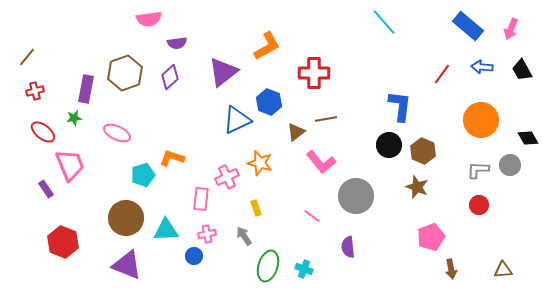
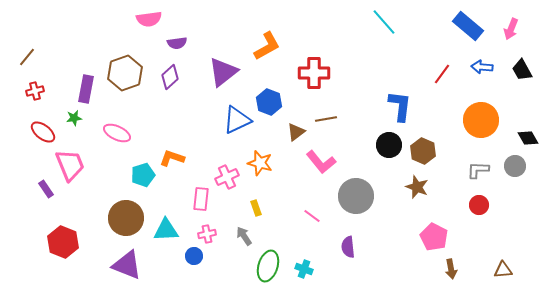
gray circle at (510, 165): moved 5 px right, 1 px down
pink pentagon at (431, 237): moved 3 px right; rotated 24 degrees counterclockwise
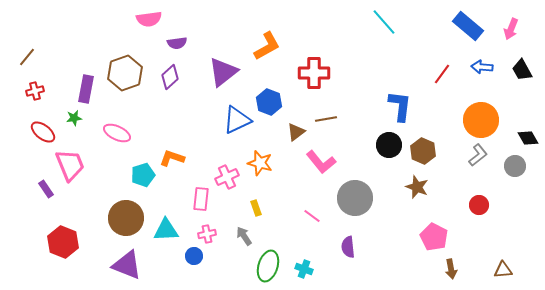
gray L-shape at (478, 170): moved 15 px up; rotated 140 degrees clockwise
gray circle at (356, 196): moved 1 px left, 2 px down
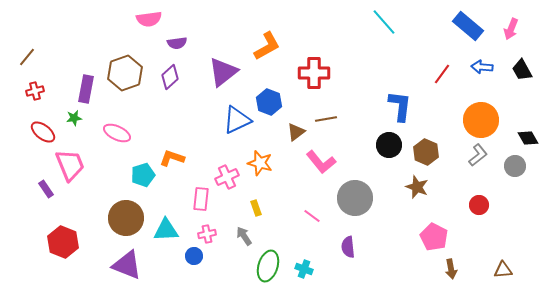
brown hexagon at (423, 151): moved 3 px right, 1 px down
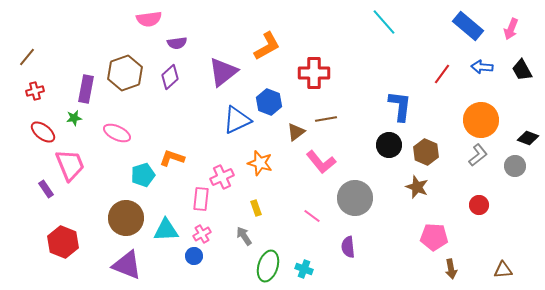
black diamond at (528, 138): rotated 40 degrees counterclockwise
pink cross at (227, 177): moved 5 px left
pink cross at (207, 234): moved 5 px left; rotated 18 degrees counterclockwise
pink pentagon at (434, 237): rotated 24 degrees counterclockwise
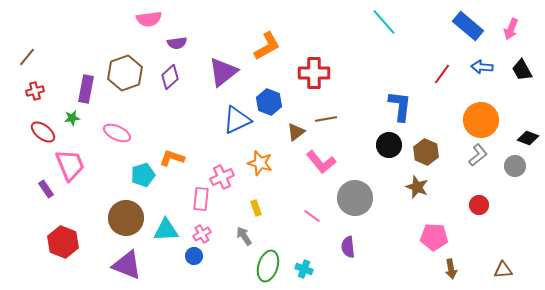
green star at (74, 118): moved 2 px left
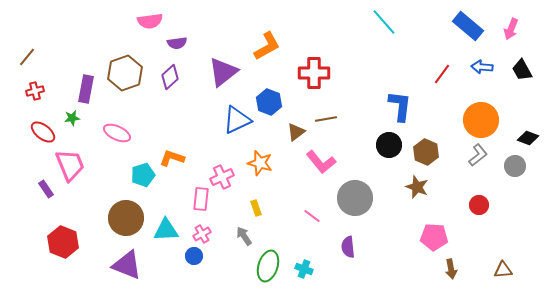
pink semicircle at (149, 19): moved 1 px right, 2 px down
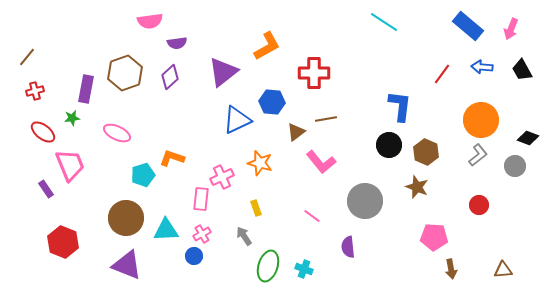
cyan line at (384, 22): rotated 16 degrees counterclockwise
blue hexagon at (269, 102): moved 3 px right; rotated 15 degrees counterclockwise
gray circle at (355, 198): moved 10 px right, 3 px down
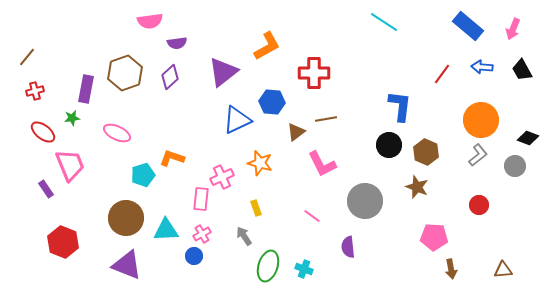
pink arrow at (511, 29): moved 2 px right
pink L-shape at (321, 162): moved 1 px right, 2 px down; rotated 12 degrees clockwise
